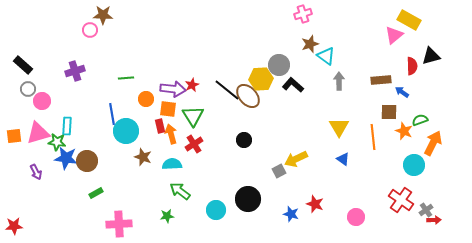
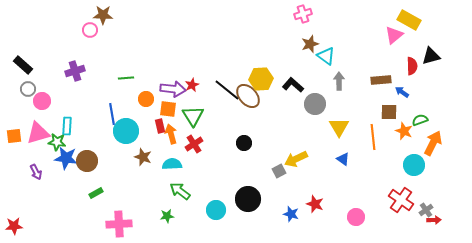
gray circle at (279, 65): moved 36 px right, 39 px down
black circle at (244, 140): moved 3 px down
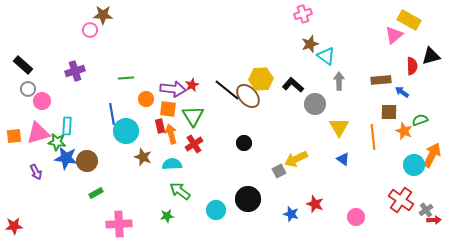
orange arrow at (433, 143): moved 1 px left, 12 px down
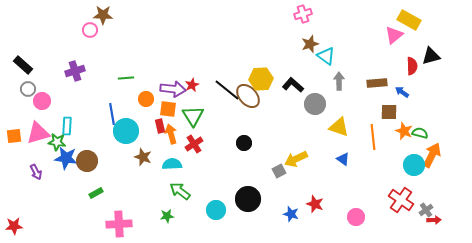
brown rectangle at (381, 80): moved 4 px left, 3 px down
green semicircle at (420, 120): moved 13 px down; rotated 35 degrees clockwise
yellow triangle at (339, 127): rotated 40 degrees counterclockwise
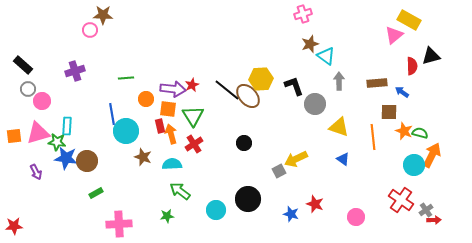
black L-shape at (293, 85): moved 1 px right, 1 px down; rotated 30 degrees clockwise
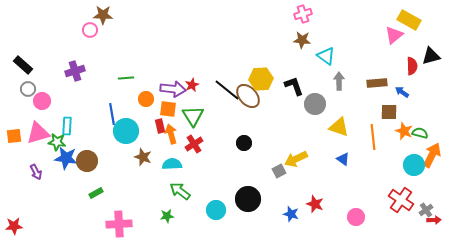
brown star at (310, 44): moved 8 px left, 4 px up; rotated 24 degrees clockwise
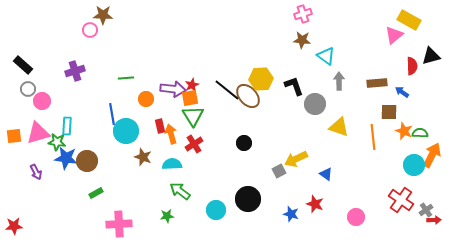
orange square at (168, 109): moved 22 px right, 11 px up; rotated 18 degrees counterclockwise
green semicircle at (420, 133): rotated 14 degrees counterclockwise
blue triangle at (343, 159): moved 17 px left, 15 px down
